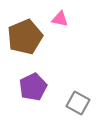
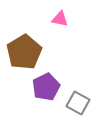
brown pentagon: moved 1 px left, 15 px down; rotated 8 degrees counterclockwise
purple pentagon: moved 13 px right
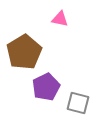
gray square: rotated 15 degrees counterclockwise
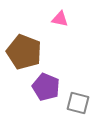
brown pentagon: rotated 20 degrees counterclockwise
purple pentagon: rotated 24 degrees counterclockwise
